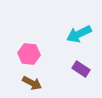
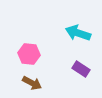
cyan arrow: moved 1 px left, 1 px up; rotated 45 degrees clockwise
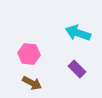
purple rectangle: moved 4 px left; rotated 12 degrees clockwise
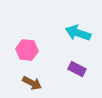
pink hexagon: moved 2 px left, 4 px up
purple rectangle: rotated 18 degrees counterclockwise
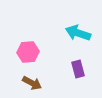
pink hexagon: moved 1 px right, 2 px down; rotated 10 degrees counterclockwise
purple rectangle: moved 1 px right; rotated 48 degrees clockwise
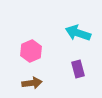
pink hexagon: moved 3 px right, 1 px up; rotated 20 degrees counterclockwise
brown arrow: rotated 36 degrees counterclockwise
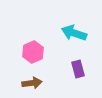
cyan arrow: moved 4 px left
pink hexagon: moved 2 px right, 1 px down
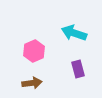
pink hexagon: moved 1 px right, 1 px up
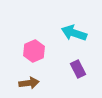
purple rectangle: rotated 12 degrees counterclockwise
brown arrow: moved 3 px left
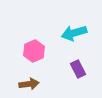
cyan arrow: rotated 35 degrees counterclockwise
brown arrow: moved 1 px down
